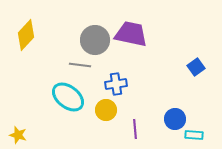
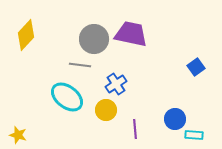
gray circle: moved 1 px left, 1 px up
blue cross: rotated 25 degrees counterclockwise
cyan ellipse: moved 1 px left
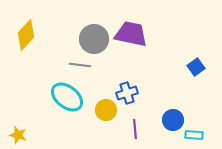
blue cross: moved 11 px right, 9 px down; rotated 15 degrees clockwise
blue circle: moved 2 px left, 1 px down
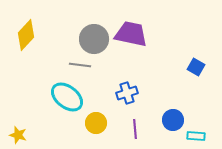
blue square: rotated 24 degrees counterclockwise
yellow circle: moved 10 px left, 13 px down
cyan rectangle: moved 2 px right, 1 px down
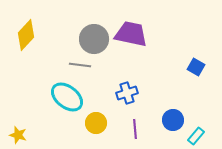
cyan rectangle: rotated 54 degrees counterclockwise
